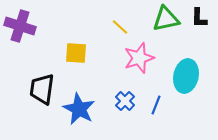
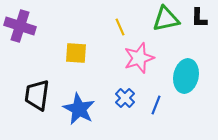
yellow line: rotated 24 degrees clockwise
black trapezoid: moved 5 px left, 6 px down
blue cross: moved 3 px up
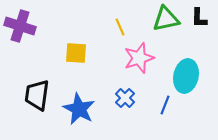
blue line: moved 9 px right
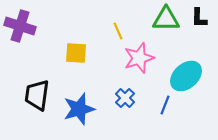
green triangle: rotated 12 degrees clockwise
yellow line: moved 2 px left, 4 px down
cyan ellipse: rotated 36 degrees clockwise
blue star: rotated 28 degrees clockwise
